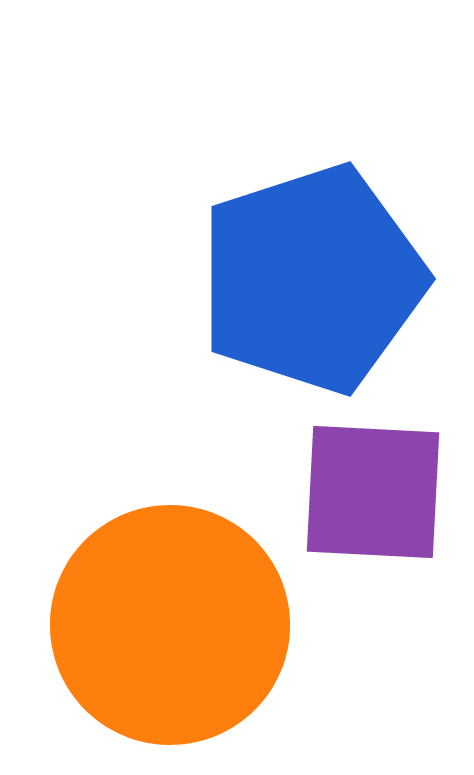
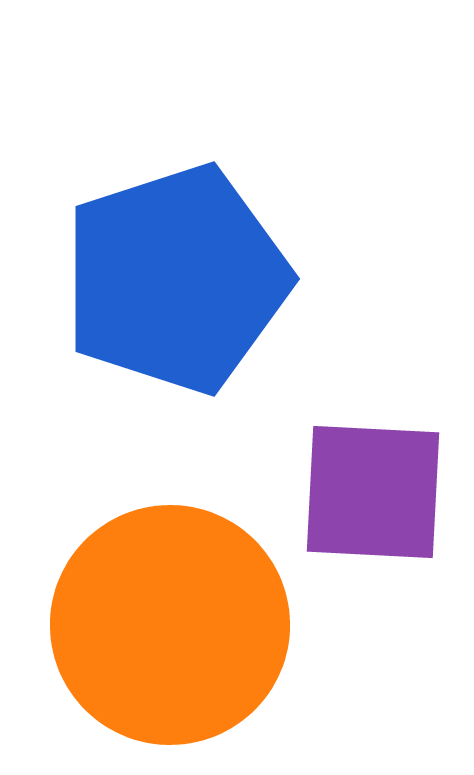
blue pentagon: moved 136 px left
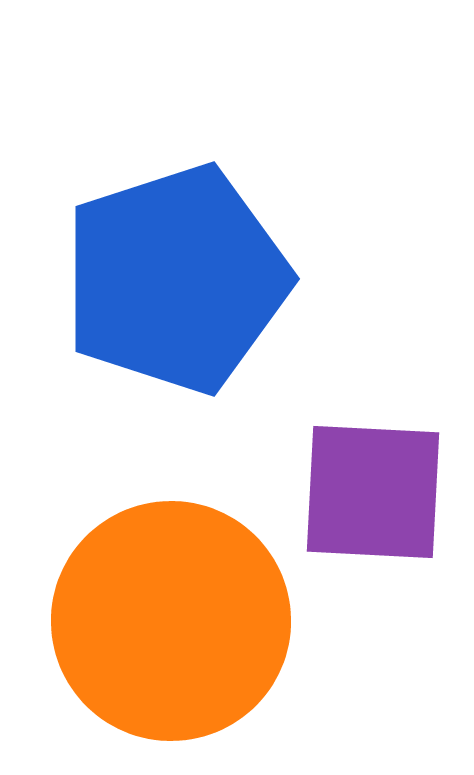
orange circle: moved 1 px right, 4 px up
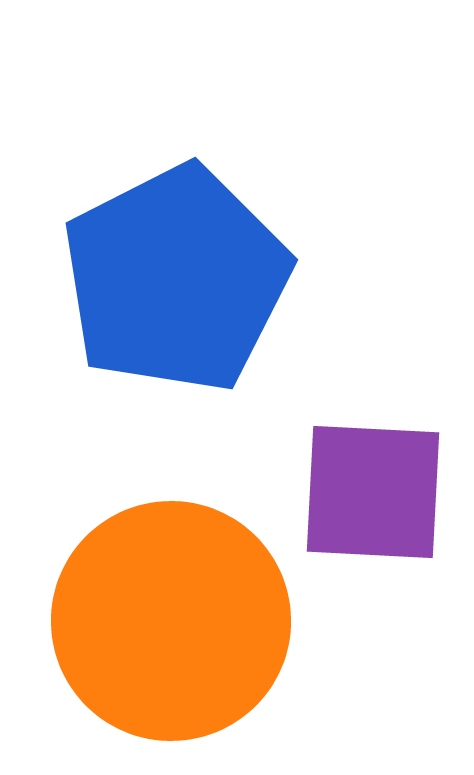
blue pentagon: rotated 9 degrees counterclockwise
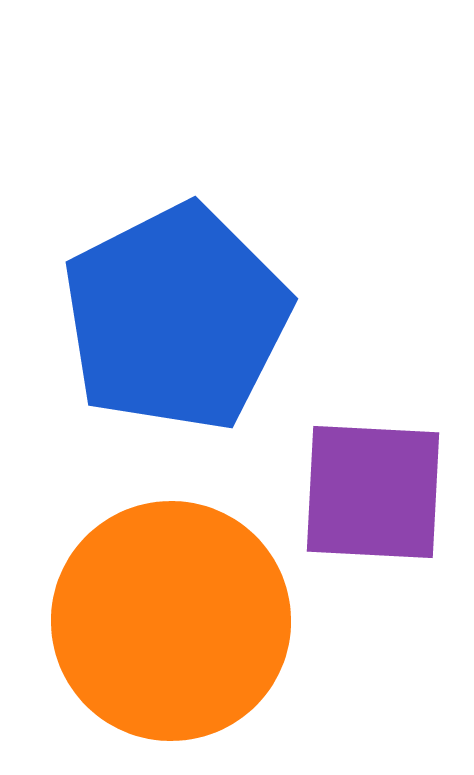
blue pentagon: moved 39 px down
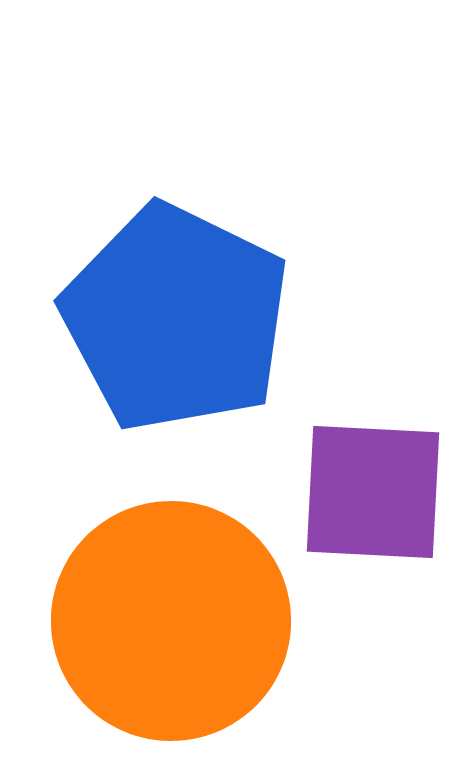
blue pentagon: rotated 19 degrees counterclockwise
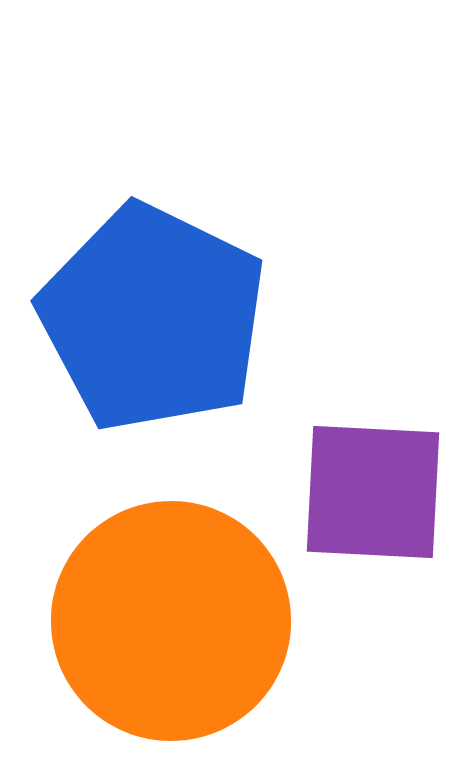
blue pentagon: moved 23 px left
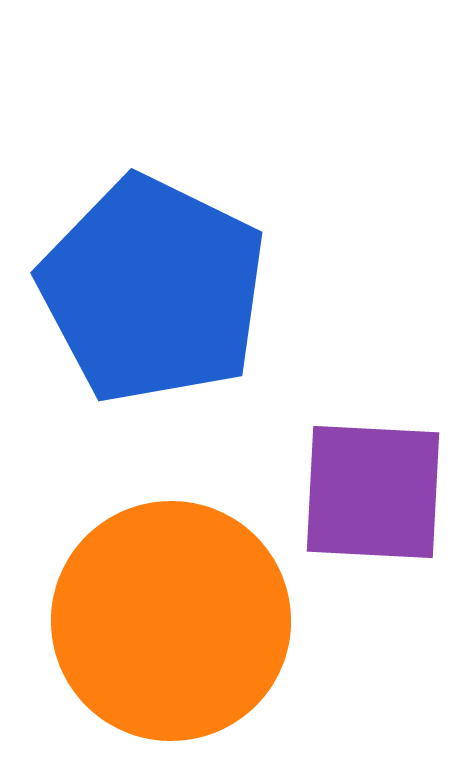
blue pentagon: moved 28 px up
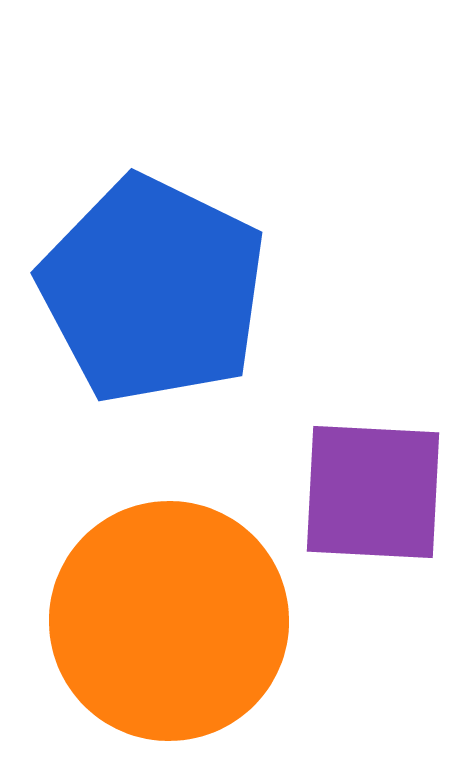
orange circle: moved 2 px left
